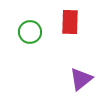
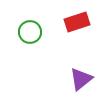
red rectangle: moved 7 px right; rotated 70 degrees clockwise
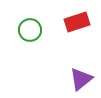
green circle: moved 2 px up
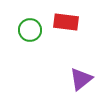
red rectangle: moved 11 px left; rotated 25 degrees clockwise
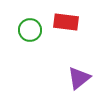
purple triangle: moved 2 px left, 1 px up
